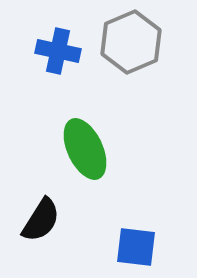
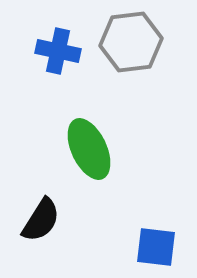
gray hexagon: rotated 16 degrees clockwise
green ellipse: moved 4 px right
blue square: moved 20 px right
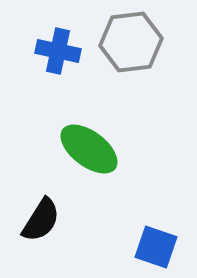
green ellipse: rotated 28 degrees counterclockwise
blue square: rotated 12 degrees clockwise
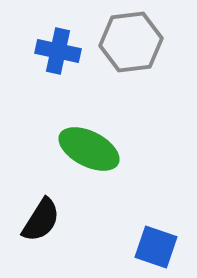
green ellipse: rotated 10 degrees counterclockwise
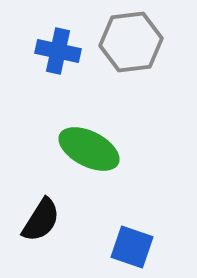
blue square: moved 24 px left
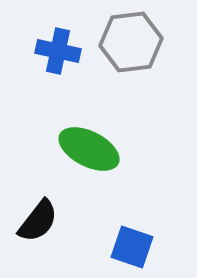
black semicircle: moved 3 px left, 1 px down; rotated 6 degrees clockwise
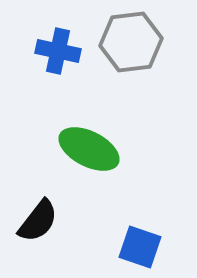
blue square: moved 8 px right
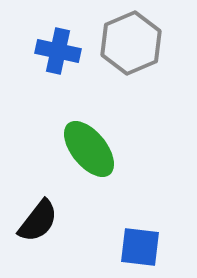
gray hexagon: moved 1 px down; rotated 16 degrees counterclockwise
green ellipse: rotated 24 degrees clockwise
blue square: rotated 12 degrees counterclockwise
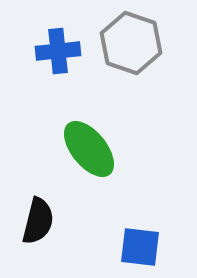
gray hexagon: rotated 18 degrees counterclockwise
blue cross: rotated 18 degrees counterclockwise
black semicircle: rotated 24 degrees counterclockwise
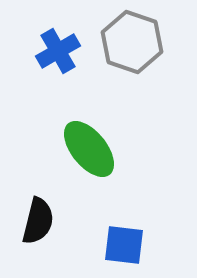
gray hexagon: moved 1 px right, 1 px up
blue cross: rotated 24 degrees counterclockwise
blue square: moved 16 px left, 2 px up
